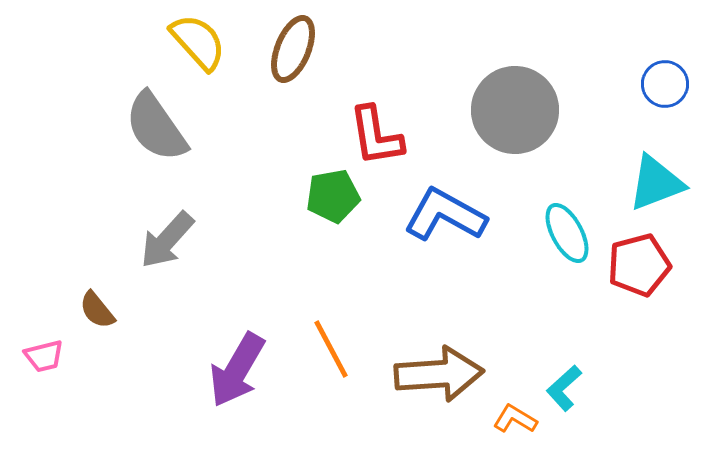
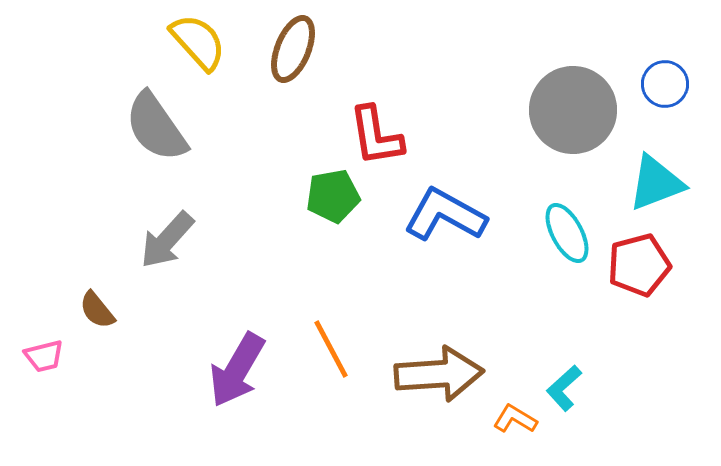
gray circle: moved 58 px right
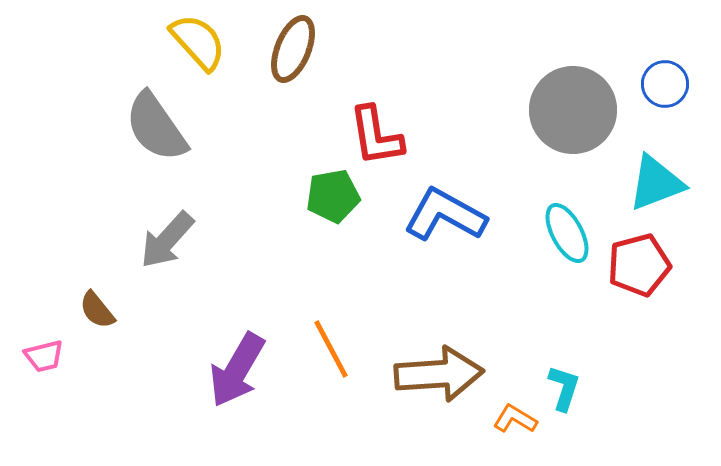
cyan L-shape: rotated 150 degrees clockwise
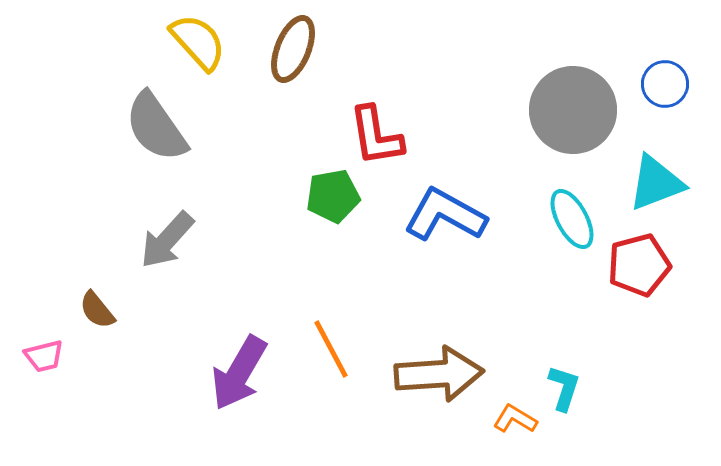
cyan ellipse: moved 5 px right, 14 px up
purple arrow: moved 2 px right, 3 px down
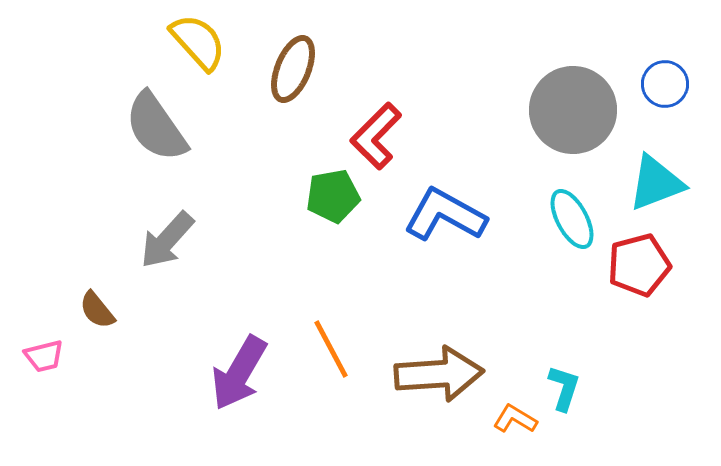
brown ellipse: moved 20 px down
red L-shape: rotated 54 degrees clockwise
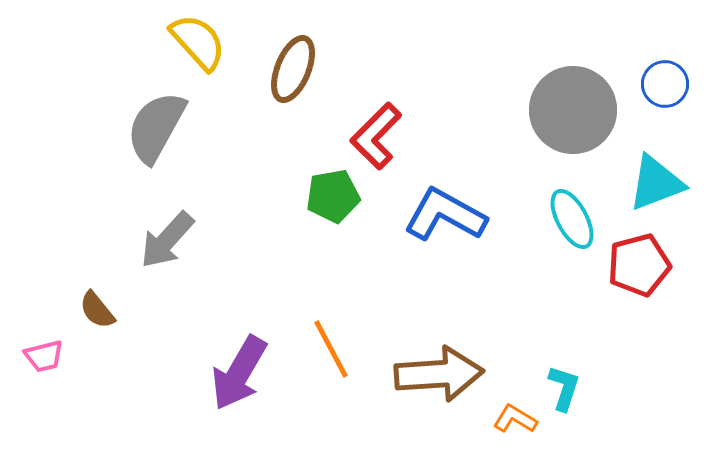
gray semicircle: rotated 64 degrees clockwise
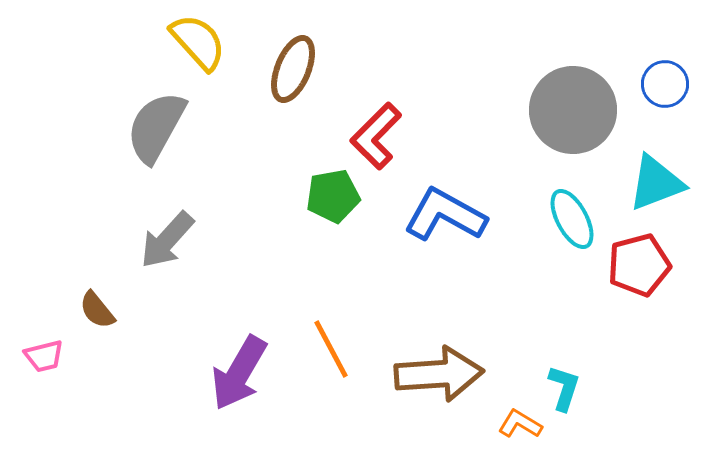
orange L-shape: moved 5 px right, 5 px down
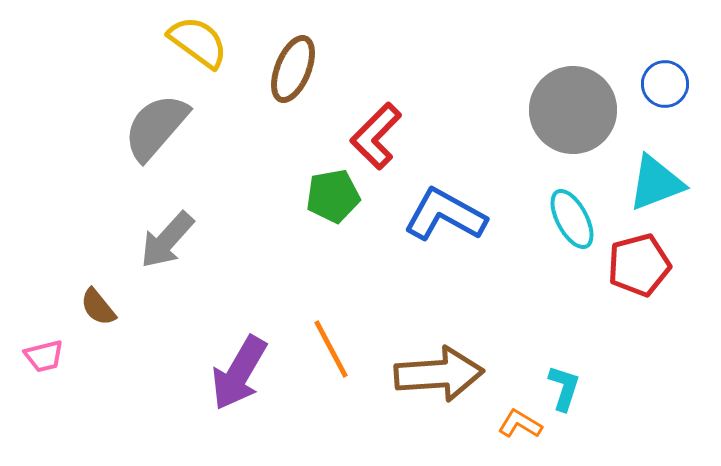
yellow semicircle: rotated 12 degrees counterclockwise
gray semicircle: rotated 12 degrees clockwise
brown semicircle: moved 1 px right, 3 px up
